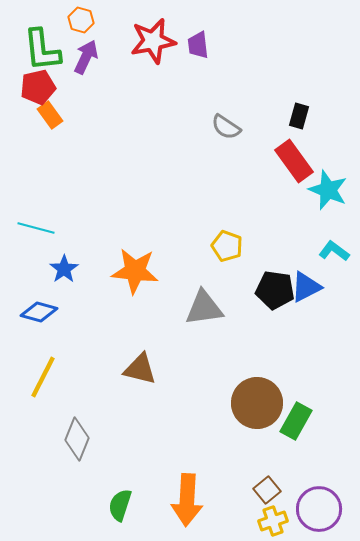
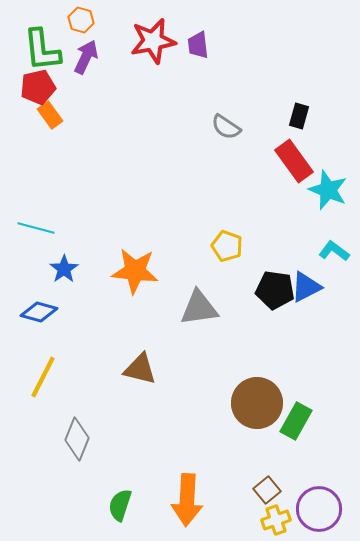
gray triangle: moved 5 px left
yellow cross: moved 3 px right, 1 px up
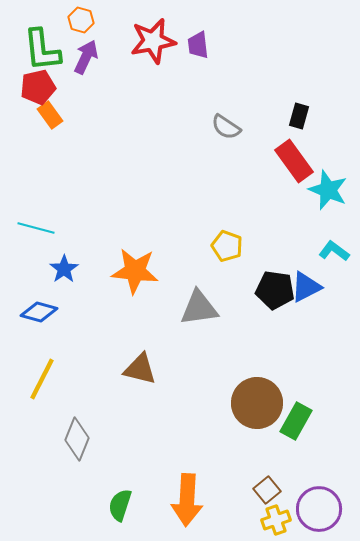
yellow line: moved 1 px left, 2 px down
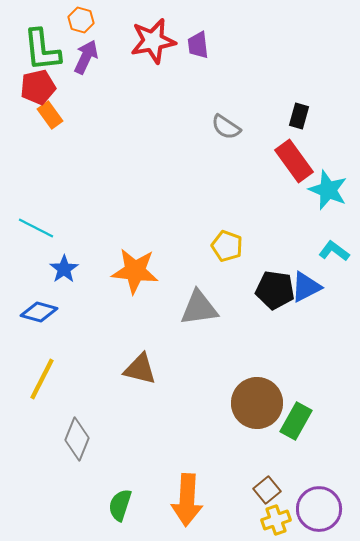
cyan line: rotated 12 degrees clockwise
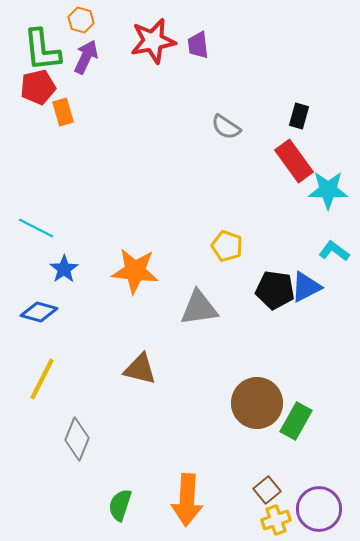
orange rectangle: moved 13 px right, 3 px up; rotated 20 degrees clockwise
cyan star: rotated 21 degrees counterclockwise
